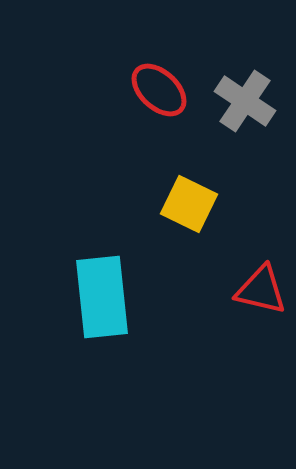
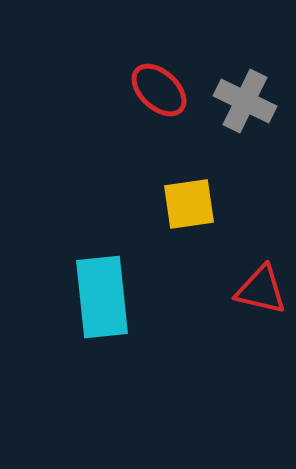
gray cross: rotated 8 degrees counterclockwise
yellow square: rotated 34 degrees counterclockwise
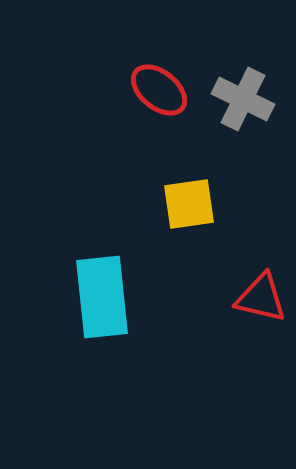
red ellipse: rotated 4 degrees counterclockwise
gray cross: moved 2 px left, 2 px up
red triangle: moved 8 px down
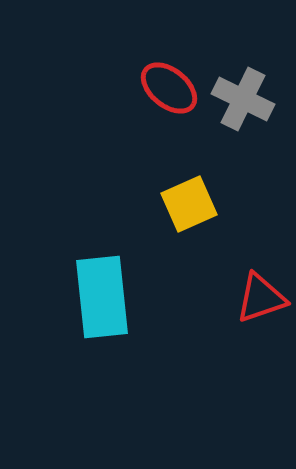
red ellipse: moved 10 px right, 2 px up
yellow square: rotated 16 degrees counterclockwise
red triangle: rotated 32 degrees counterclockwise
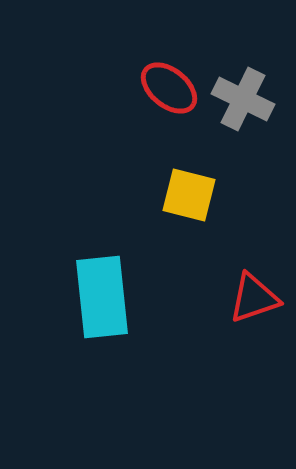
yellow square: moved 9 px up; rotated 38 degrees clockwise
red triangle: moved 7 px left
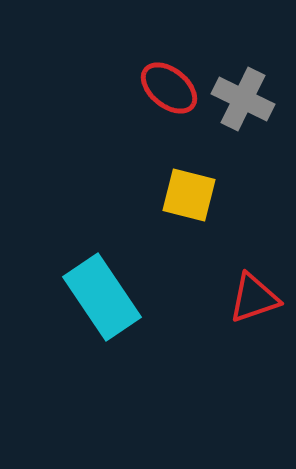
cyan rectangle: rotated 28 degrees counterclockwise
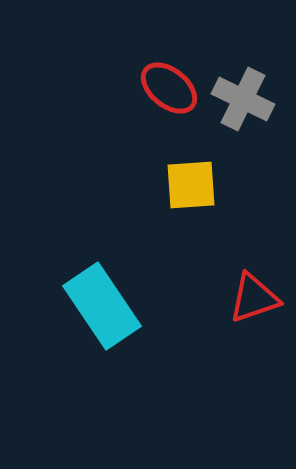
yellow square: moved 2 px right, 10 px up; rotated 18 degrees counterclockwise
cyan rectangle: moved 9 px down
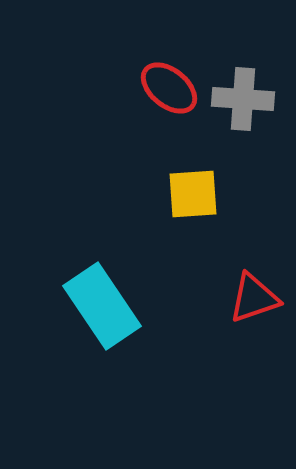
gray cross: rotated 22 degrees counterclockwise
yellow square: moved 2 px right, 9 px down
